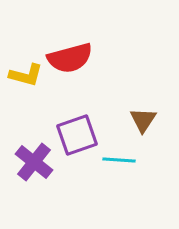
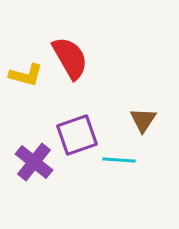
red semicircle: rotated 105 degrees counterclockwise
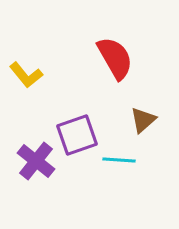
red semicircle: moved 45 px right
yellow L-shape: rotated 36 degrees clockwise
brown triangle: rotated 16 degrees clockwise
purple cross: moved 2 px right, 1 px up
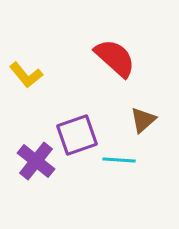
red semicircle: rotated 18 degrees counterclockwise
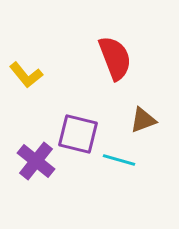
red semicircle: rotated 27 degrees clockwise
brown triangle: rotated 20 degrees clockwise
purple square: moved 1 px right, 1 px up; rotated 33 degrees clockwise
cyan line: rotated 12 degrees clockwise
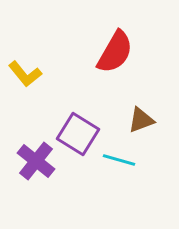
red semicircle: moved 6 px up; rotated 51 degrees clockwise
yellow L-shape: moved 1 px left, 1 px up
brown triangle: moved 2 px left
purple square: rotated 18 degrees clockwise
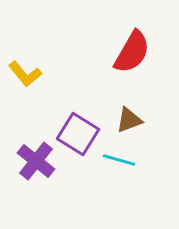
red semicircle: moved 17 px right
brown triangle: moved 12 px left
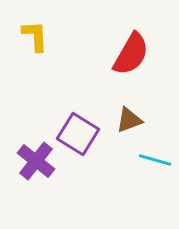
red semicircle: moved 1 px left, 2 px down
yellow L-shape: moved 10 px right, 38 px up; rotated 144 degrees counterclockwise
cyan line: moved 36 px right
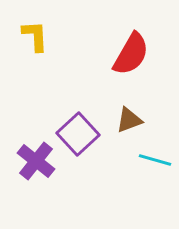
purple square: rotated 15 degrees clockwise
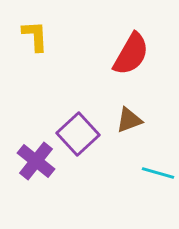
cyan line: moved 3 px right, 13 px down
